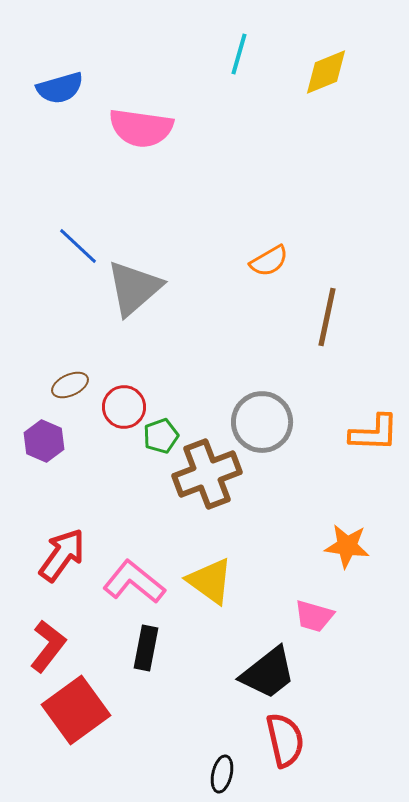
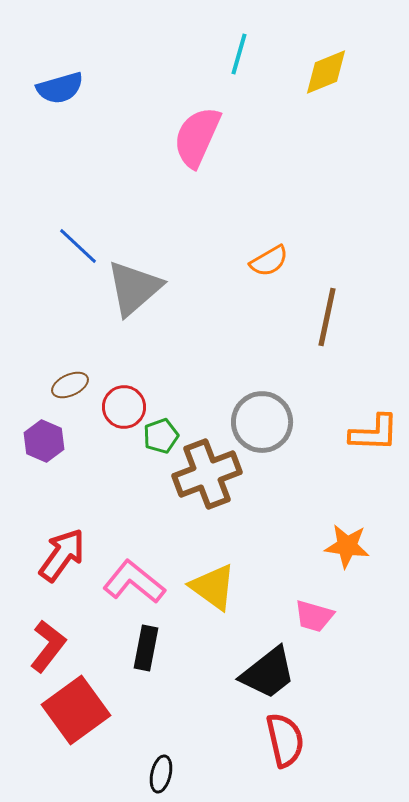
pink semicircle: moved 56 px right, 9 px down; rotated 106 degrees clockwise
yellow triangle: moved 3 px right, 6 px down
black ellipse: moved 61 px left
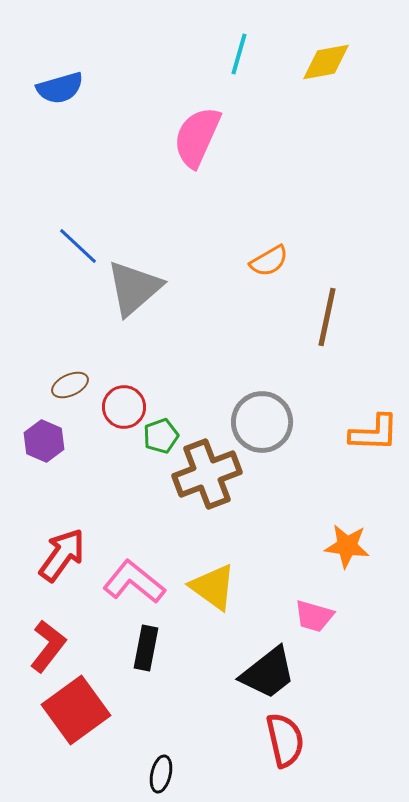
yellow diamond: moved 10 px up; rotated 12 degrees clockwise
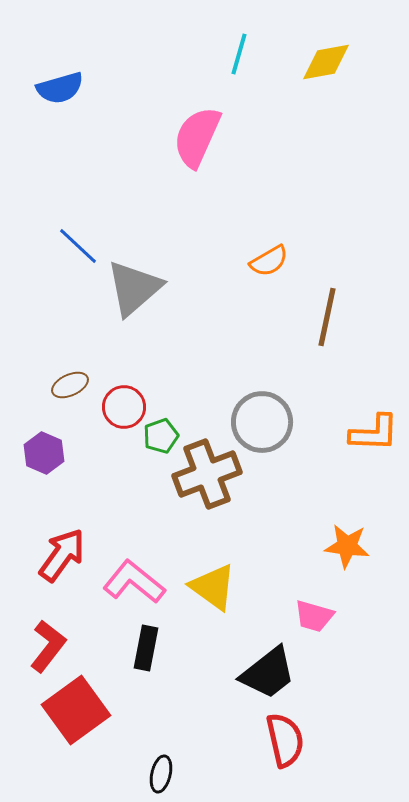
purple hexagon: moved 12 px down
